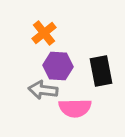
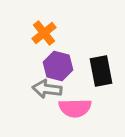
purple hexagon: rotated 12 degrees clockwise
gray arrow: moved 4 px right, 1 px up
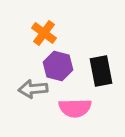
orange cross: rotated 15 degrees counterclockwise
gray arrow: moved 14 px left; rotated 12 degrees counterclockwise
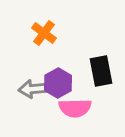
purple hexagon: moved 17 px down; rotated 16 degrees clockwise
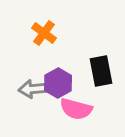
pink semicircle: moved 1 px right, 1 px down; rotated 16 degrees clockwise
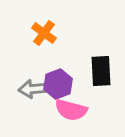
black rectangle: rotated 8 degrees clockwise
purple hexagon: moved 1 px down; rotated 8 degrees clockwise
pink semicircle: moved 5 px left, 1 px down
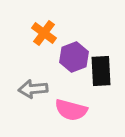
purple hexagon: moved 16 px right, 27 px up
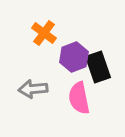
black rectangle: moved 3 px left, 4 px up; rotated 16 degrees counterclockwise
pink semicircle: moved 8 px right, 12 px up; rotated 64 degrees clockwise
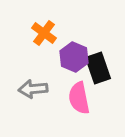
purple hexagon: rotated 16 degrees counterclockwise
black rectangle: moved 1 px down
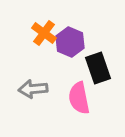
purple hexagon: moved 4 px left, 15 px up
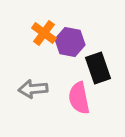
purple hexagon: rotated 12 degrees counterclockwise
